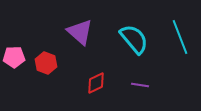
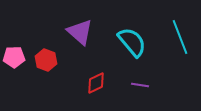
cyan semicircle: moved 2 px left, 3 px down
red hexagon: moved 3 px up
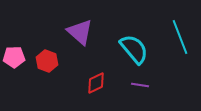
cyan semicircle: moved 2 px right, 7 px down
red hexagon: moved 1 px right, 1 px down
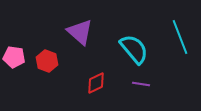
pink pentagon: rotated 10 degrees clockwise
purple line: moved 1 px right, 1 px up
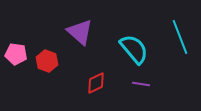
pink pentagon: moved 2 px right, 3 px up
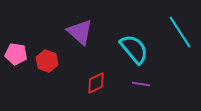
cyan line: moved 5 px up; rotated 12 degrees counterclockwise
